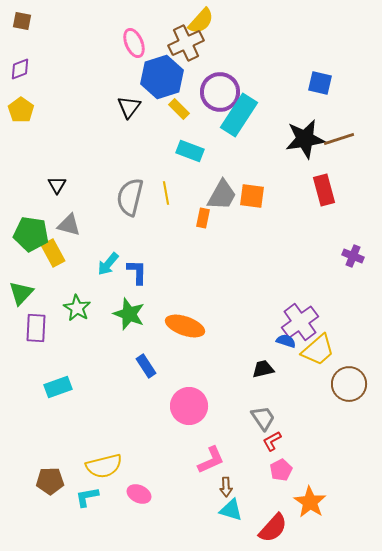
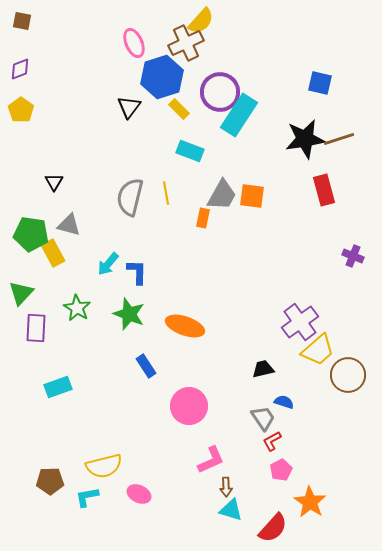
black triangle at (57, 185): moved 3 px left, 3 px up
blue semicircle at (286, 341): moved 2 px left, 61 px down
brown circle at (349, 384): moved 1 px left, 9 px up
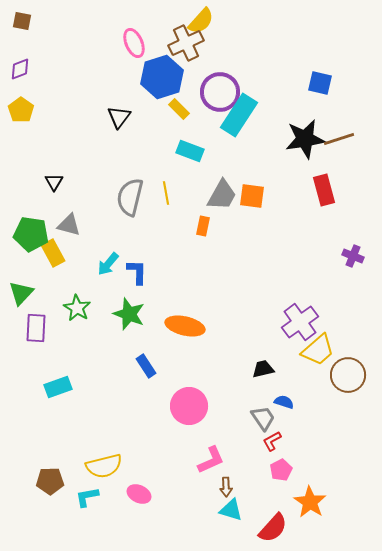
black triangle at (129, 107): moved 10 px left, 10 px down
orange rectangle at (203, 218): moved 8 px down
orange ellipse at (185, 326): rotated 6 degrees counterclockwise
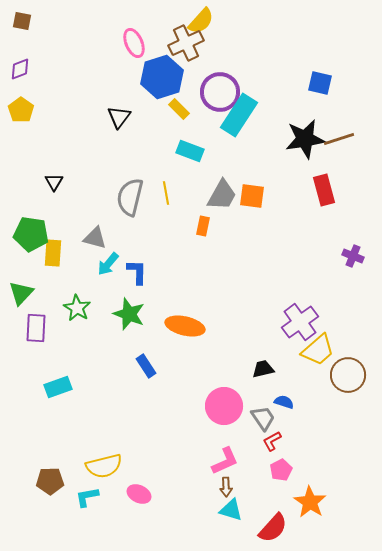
gray triangle at (69, 225): moved 26 px right, 13 px down
yellow rectangle at (53, 253): rotated 32 degrees clockwise
pink circle at (189, 406): moved 35 px right
pink L-shape at (211, 460): moved 14 px right, 1 px down
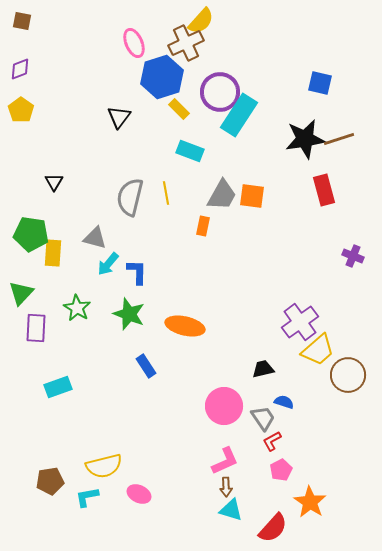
brown pentagon at (50, 481): rotated 8 degrees counterclockwise
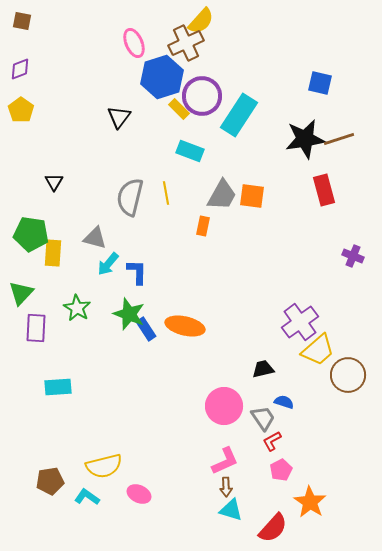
purple circle at (220, 92): moved 18 px left, 4 px down
blue rectangle at (146, 366): moved 37 px up
cyan rectangle at (58, 387): rotated 16 degrees clockwise
cyan L-shape at (87, 497): rotated 45 degrees clockwise
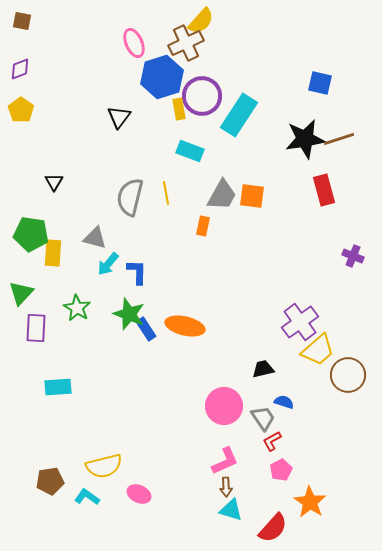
yellow rectangle at (179, 109): rotated 35 degrees clockwise
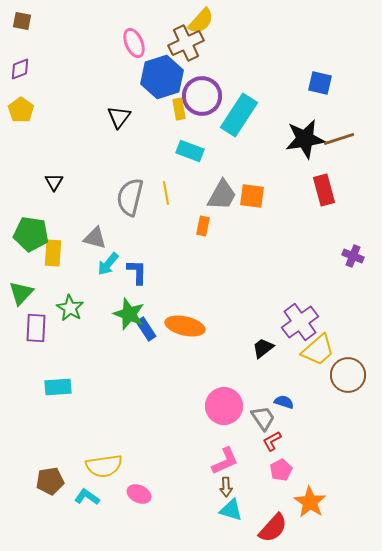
green star at (77, 308): moved 7 px left
black trapezoid at (263, 369): moved 21 px up; rotated 25 degrees counterclockwise
yellow semicircle at (104, 466): rotated 6 degrees clockwise
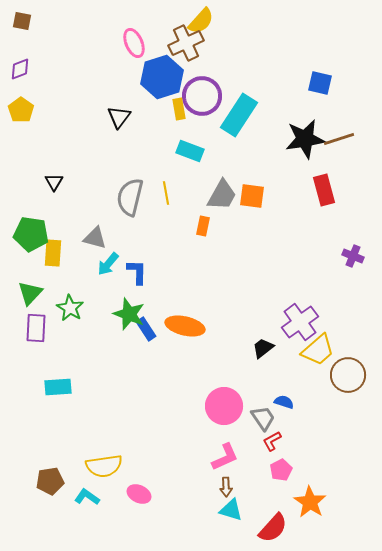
green triangle at (21, 293): moved 9 px right
pink L-shape at (225, 461): moved 4 px up
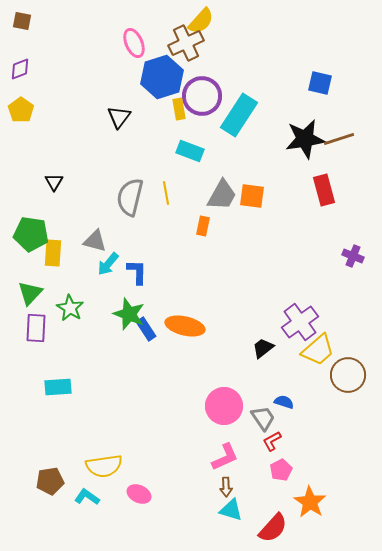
gray triangle at (95, 238): moved 3 px down
